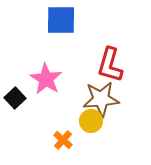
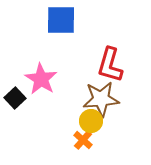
pink star: moved 5 px left
orange cross: moved 20 px right
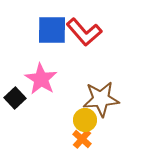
blue square: moved 9 px left, 10 px down
red L-shape: moved 26 px left, 33 px up; rotated 57 degrees counterclockwise
yellow circle: moved 6 px left, 1 px up
orange cross: moved 1 px left, 1 px up
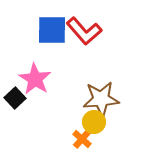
red L-shape: moved 1 px up
pink star: moved 6 px left
yellow circle: moved 9 px right, 2 px down
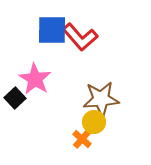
red L-shape: moved 4 px left, 6 px down
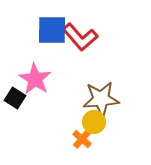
black square: rotated 15 degrees counterclockwise
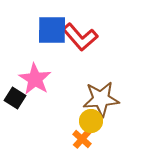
yellow circle: moved 3 px left, 1 px up
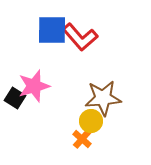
pink star: moved 1 px left, 7 px down; rotated 24 degrees clockwise
brown star: moved 2 px right, 1 px up
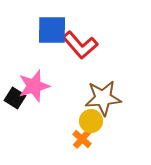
red L-shape: moved 8 px down
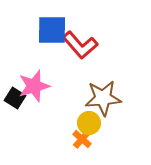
yellow circle: moved 2 px left, 2 px down
